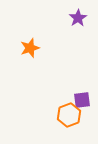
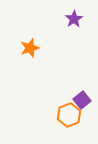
purple star: moved 4 px left, 1 px down
purple square: rotated 30 degrees counterclockwise
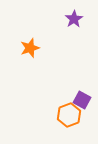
purple square: rotated 24 degrees counterclockwise
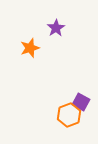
purple star: moved 18 px left, 9 px down
purple square: moved 1 px left, 2 px down
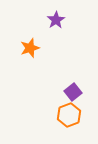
purple star: moved 8 px up
purple square: moved 8 px left, 10 px up; rotated 24 degrees clockwise
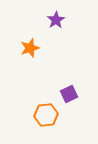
purple square: moved 4 px left, 2 px down; rotated 12 degrees clockwise
orange hexagon: moved 23 px left; rotated 15 degrees clockwise
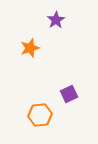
orange hexagon: moved 6 px left
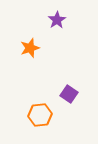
purple star: moved 1 px right
purple square: rotated 30 degrees counterclockwise
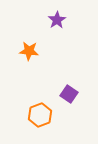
orange star: moved 1 px left, 3 px down; rotated 24 degrees clockwise
orange hexagon: rotated 15 degrees counterclockwise
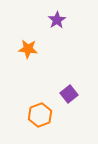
orange star: moved 1 px left, 2 px up
purple square: rotated 18 degrees clockwise
